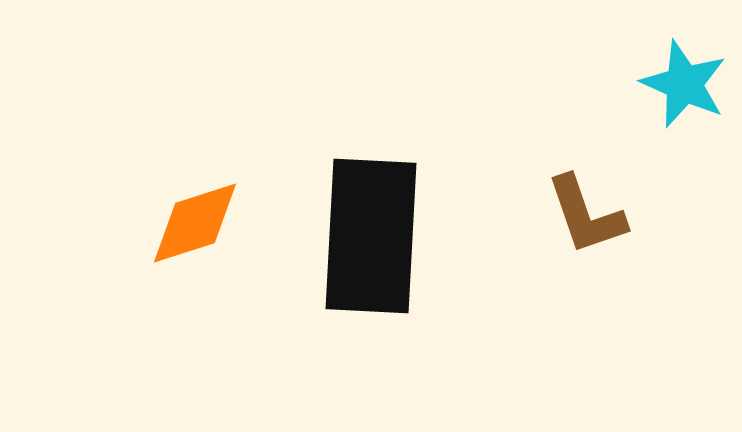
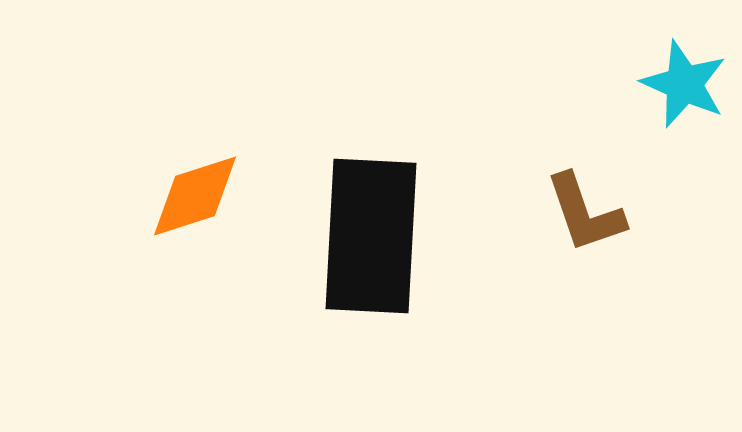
brown L-shape: moved 1 px left, 2 px up
orange diamond: moved 27 px up
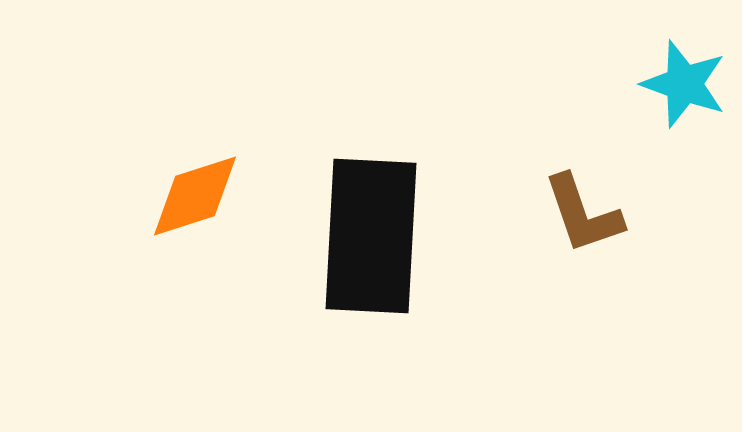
cyan star: rotated 4 degrees counterclockwise
brown L-shape: moved 2 px left, 1 px down
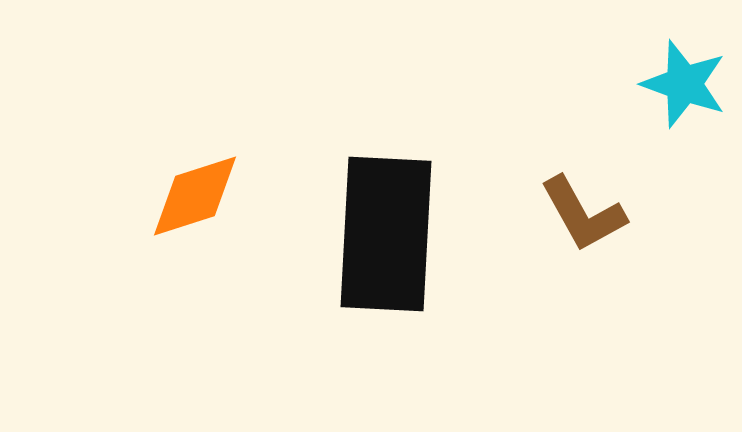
brown L-shape: rotated 10 degrees counterclockwise
black rectangle: moved 15 px right, 2 px up
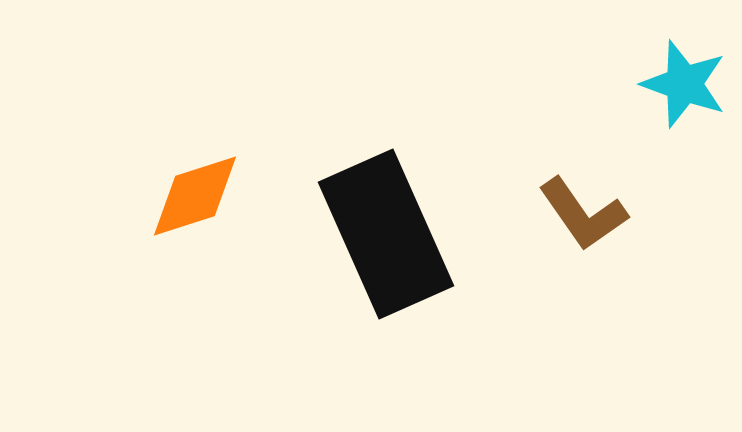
brown L-shape: rotated 6 degrees counterclockwise
black rectangle: rotated 27 degrees counterclockwise
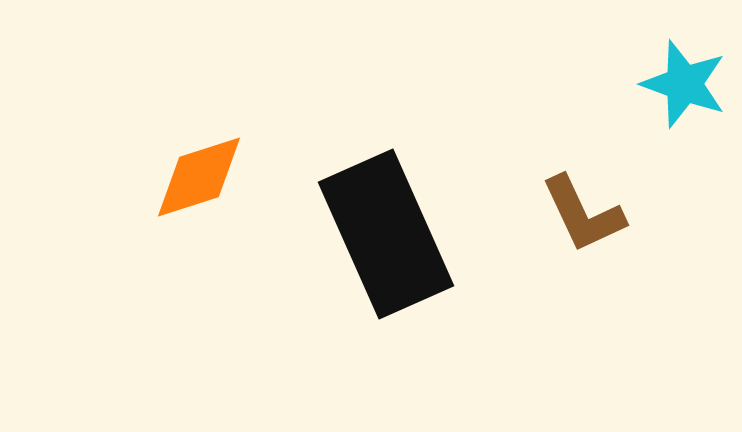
orange diamond: moved 4 px right, 19 px up
brown L-shape: rotated 10 degrees clockwise
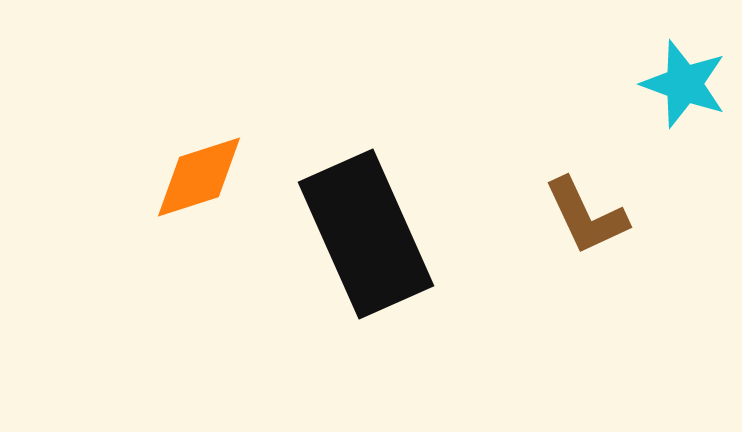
brown L-shape: moved 3 px right, 2 px down
black rectangle: moved 20 px left
